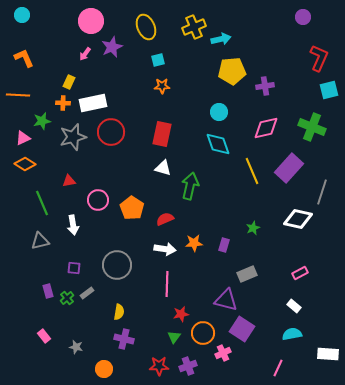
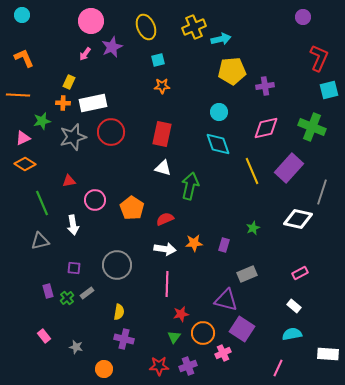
pink circle at (98, 200): moved 3 px left
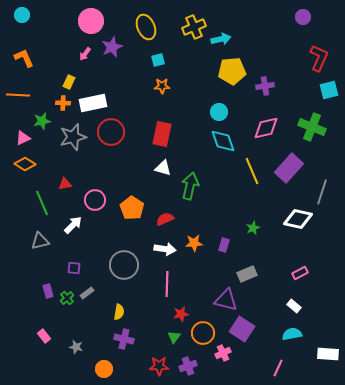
cyan diamond at (218, 144): moved 5 px right, 3 px up
red triangle at (69, 181): moved 4 px left, 3 px down
white arrow at (73, 225): rotated 126 degrees counterclockwise
gray circle at (117, 265): moved 7 px right
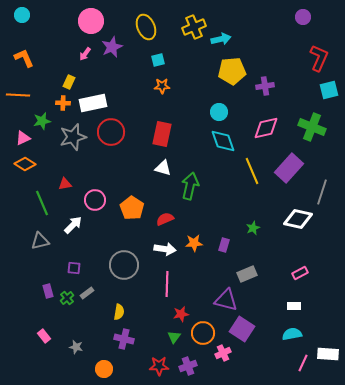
white rectangle at (294, 306): rotated 40 degrees counterclockwise
pink line at (278, 368): moved 25 px right, 5 px up
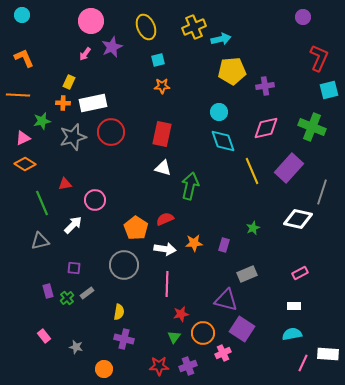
orange pentagon at (132, 208): moved 4 px right, 20 px down
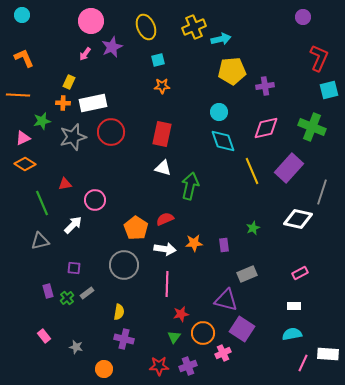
purple rectangle at (224, 245): rotated 24 degrees counterclockwise
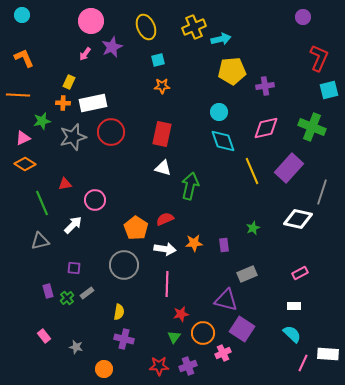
cyan semicircle at (292, 334): rotated 54 degrees clockwise
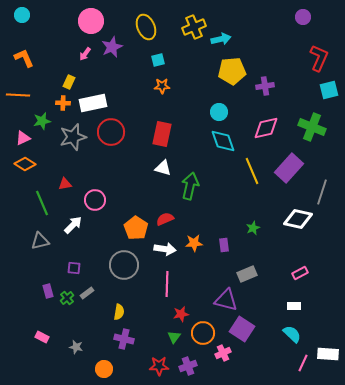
pink rectangle at (44, 336): moved 2 px left, 1 px down; rotated 24 degrees counterclockwise
